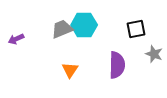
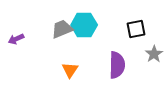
gray star: rotated 18 degrees clockwise
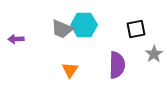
gray trapezoid: rotated 135 degrees counterclockwise
purple arrow: rotated 21 degrees clockwise
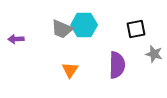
gray star: rotated 24 degrees counterclockwise
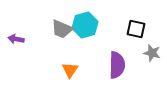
cyan hexagon: moved 1 px right; rotated 15 degrees counterclockwise
black square: rotated 24 degrees clockwise
purple arrow: rotated 14 degrees clockwise
gray star: moved 2 px left, 1 px up
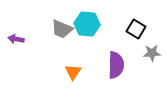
cyan hexagon: moved 2 px right, 1 px up; rotated 20 degrees clockwise
black square: rotated 18 degrees clockwise
gray star: rotated 18 degrees counterclockwise
purple semicircle: moved 1 px left
orange triangle: moved 3 px right, 2 px down
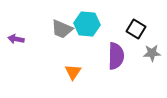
purple semicircle: moved 9 px up
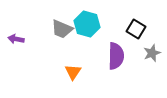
cyan hexagon: rotated 10 degrees clockwise
gray star: rotated 18 degrees counterclockwise
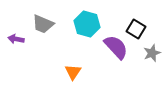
gray trapezoid: moved 19 px left, 5 px up
purple semicircle: moved 9 px up; rotated 44 degrees counterclockwise
